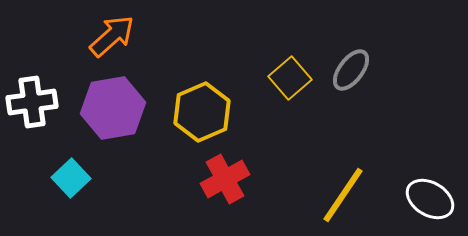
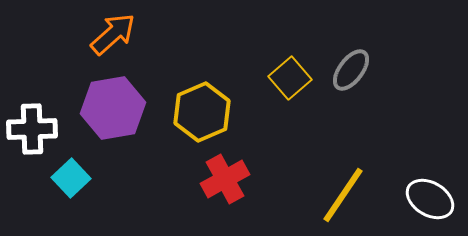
orange arrow: moved 1 px right, 2 px up
white cross: moved 27 px down; rotated 6 degrees clockwise
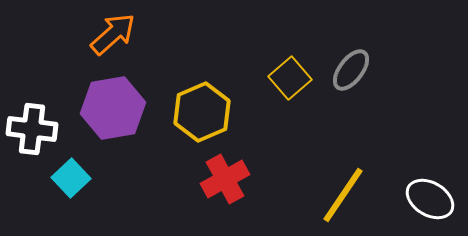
white cross: rotated 9 degrees clockwise
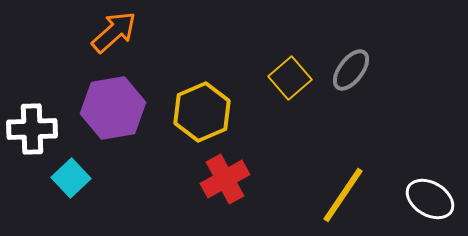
orange arrow: moved 1 px right, 2 px up
white cross: rotated 9 degrees counterclockwise
